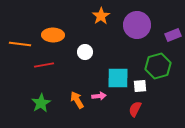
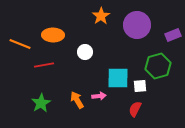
orange line: rotated 15 degrees clockwise
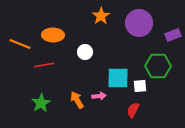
purple circle: moved 2 px right, 2 px up
green hexagon: rotated 15 degrees clockwise
red semicircle: moved 2 px left, 1 px down
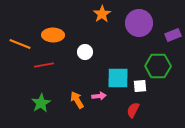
orange star: moved 1 px right, 2 px up
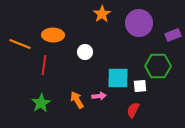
red line: rotated 72 degrees counterclockwise
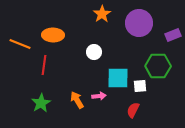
white circle: moved 9 px right
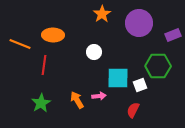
white square: moved 1 px up; rotated 16 degrees counterclockwise
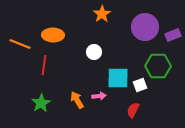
purple circle: moved 6 px right, 4 px down
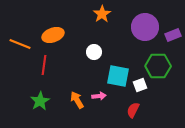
orange ellipse: rotated 20 degrees counterclockwise
cyan square: moved 2 px up; rotated 10 degrees clockwise
green star: moved 1 px left, 2 px up
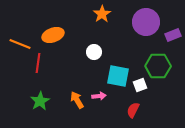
purple circle: moved 1 px right, 5 px up
red line: moved 6 px left, 2 px up
